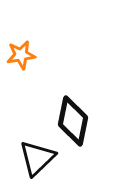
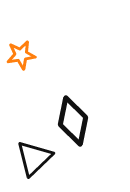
black triangle: moved 3 px left
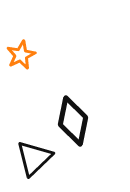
orange star: rotated 16 degrees counterclockwise
